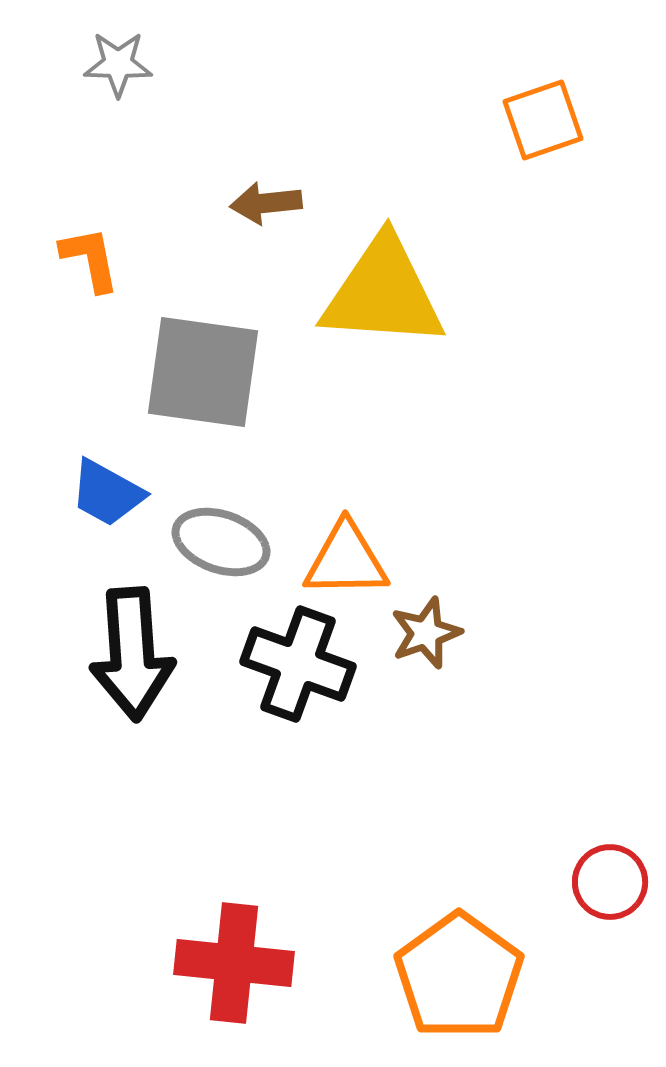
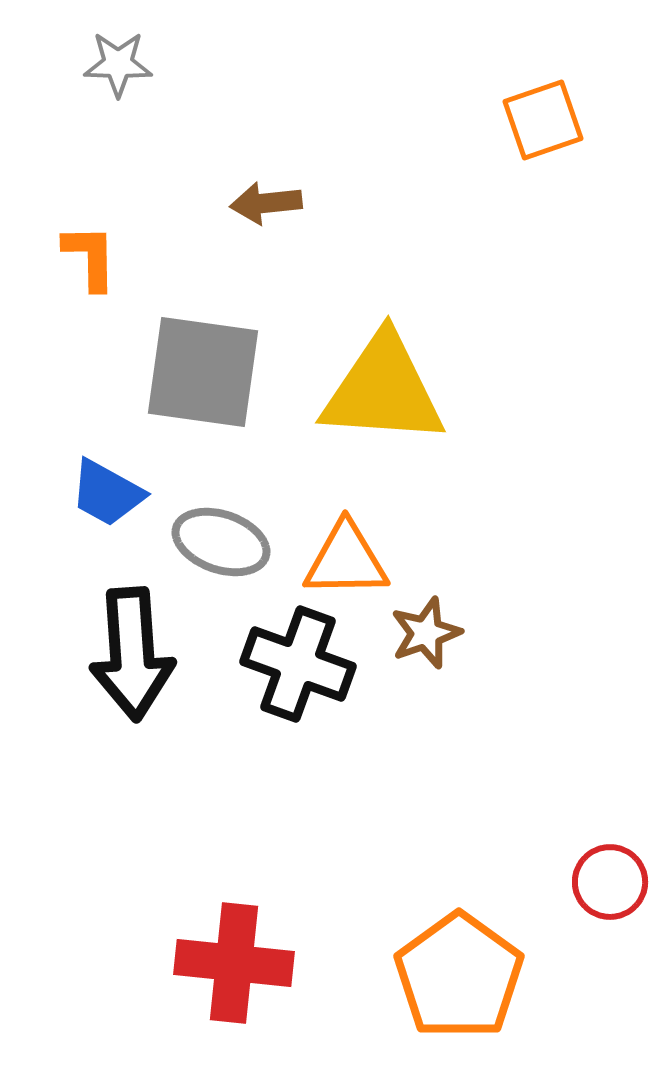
orange L-shape: moved 2 px up; rotated 10 degrees clockwise
yellow triangle: moved 97 px down
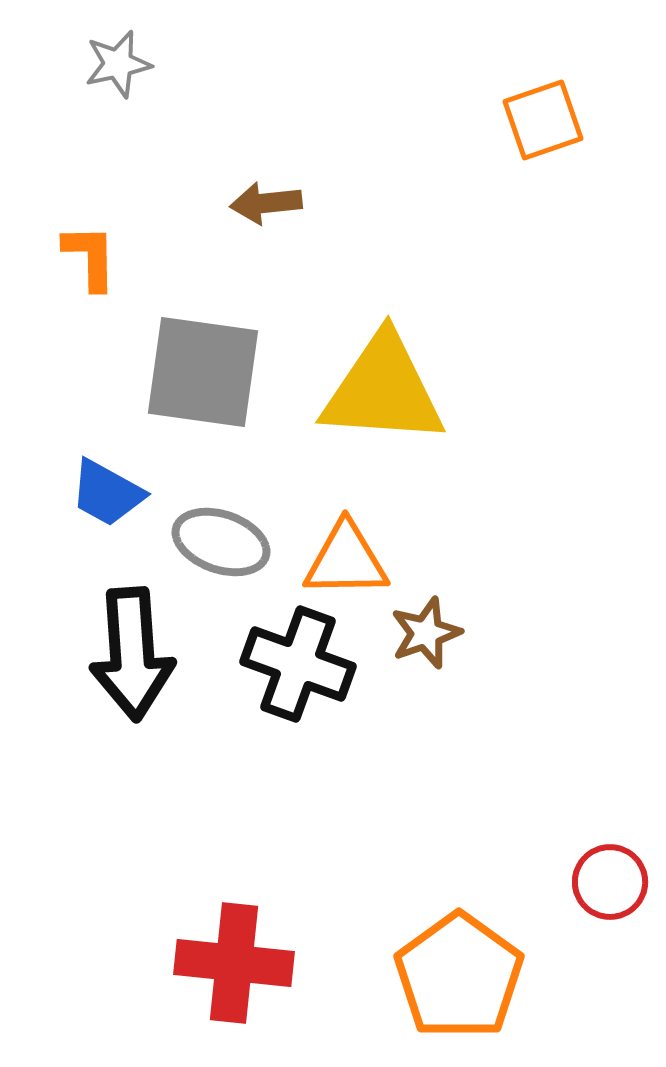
gray star: rotated 14 degrees counterclockwise
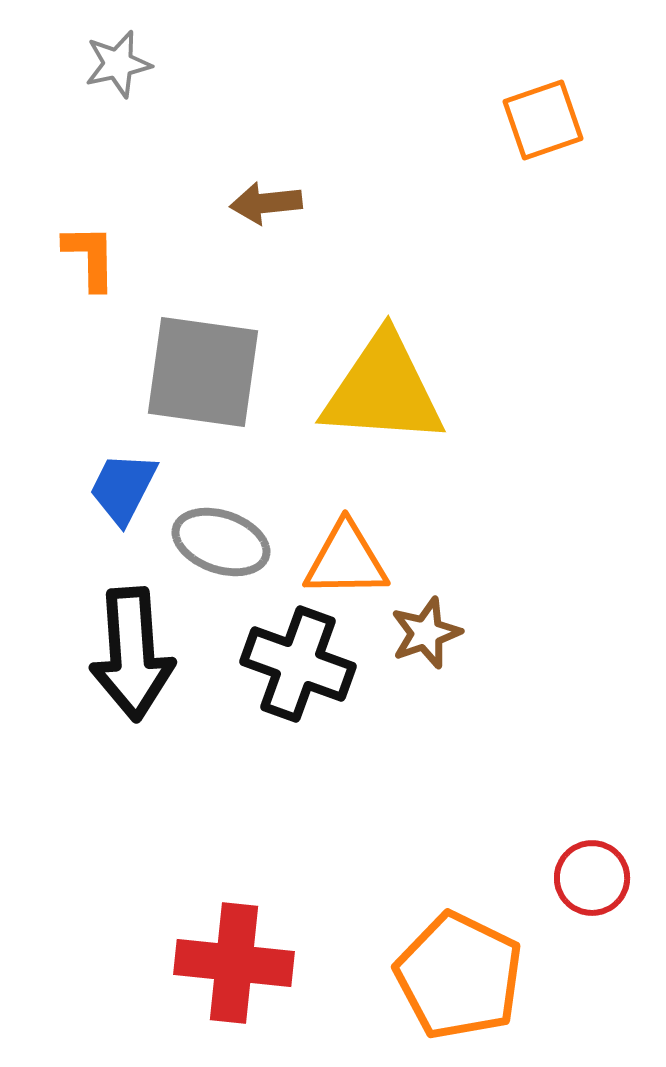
blue trapezoid: moved 16 px right, 5 px up; rotated 88 degrees clockwise
red circle: moved 18 px left, 4 px up
orange pentagon: rotated 10 degrees counterclockwise
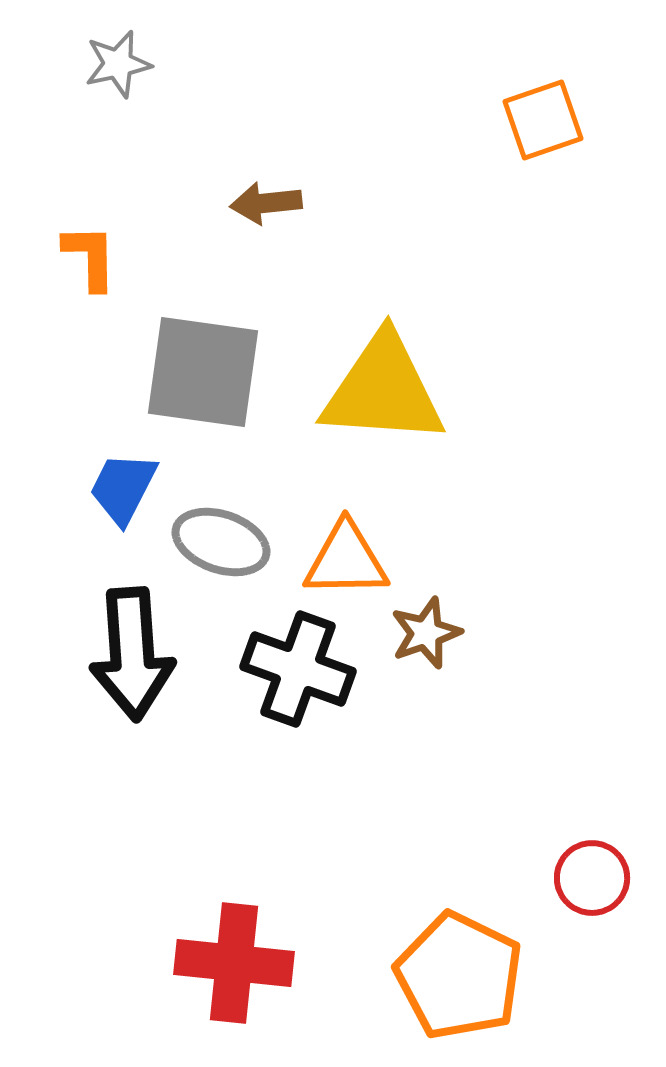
black cross: moved 5 px down
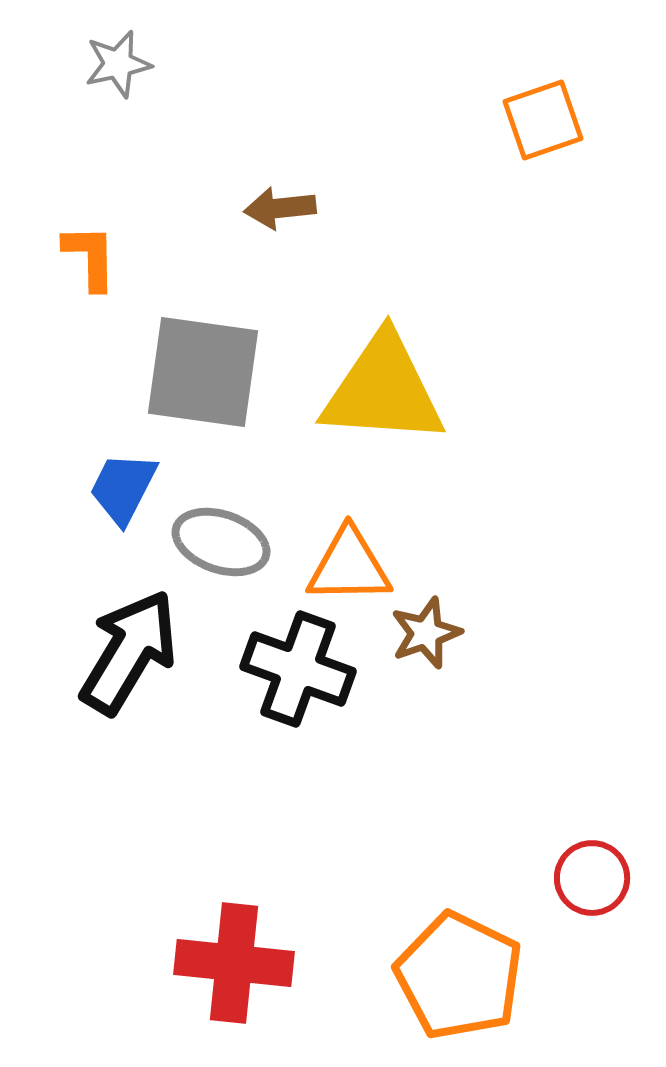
brown arrow: moved 14 px right, 5 px down
orange triangle: moved 3 px right, 6 px down
black arrow: moved 3 px left, 2 px up; rotated 145 degrees counterclockwise
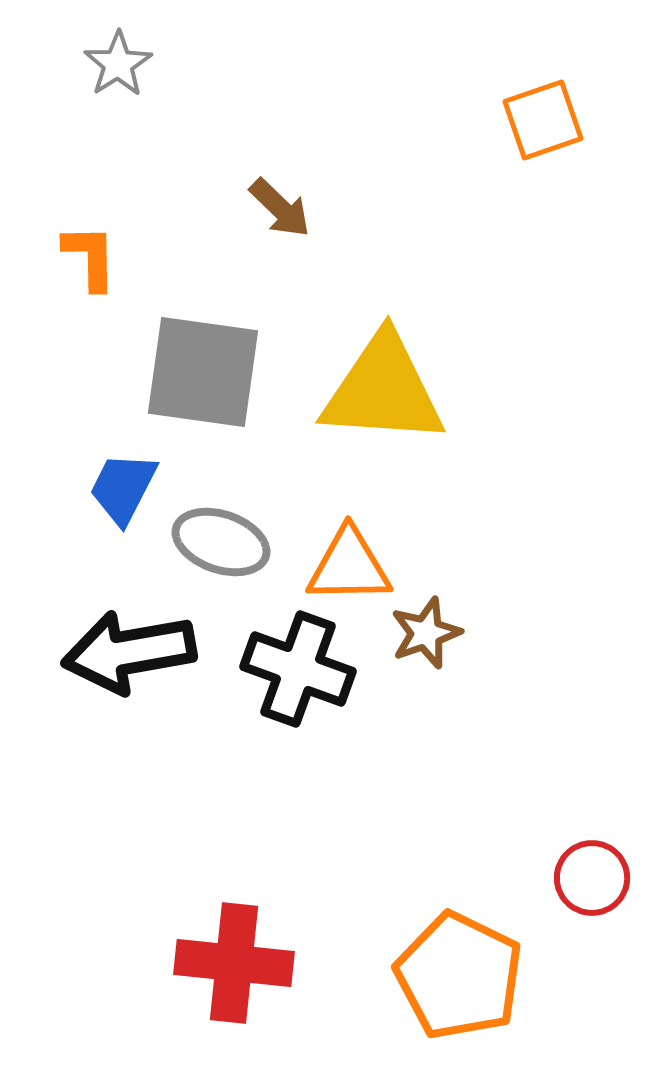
gray star: rotated 20 degrees counterclockwise
brown arrow: rotated 130 degrees counterclockwise
black arrow: rotated 131 degrees counterclockwise
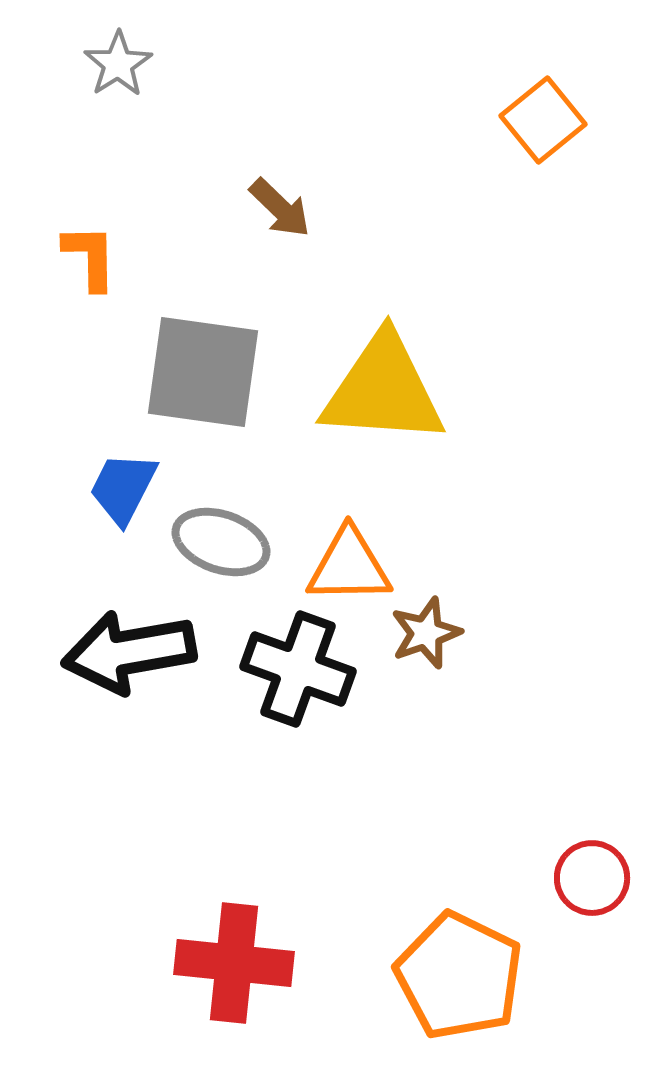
orange square: rotated 20 degrees counterclockwise
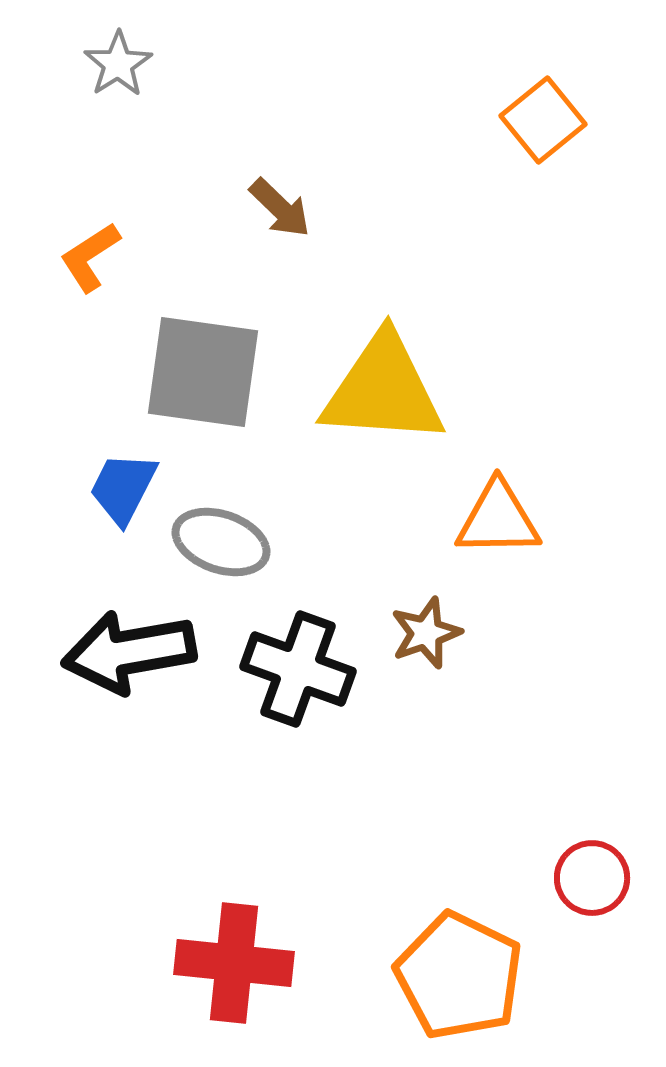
orange L-shape: rotated 122 degrees counterclockwise
orange triangle: moved 149 px right, 47 px up
